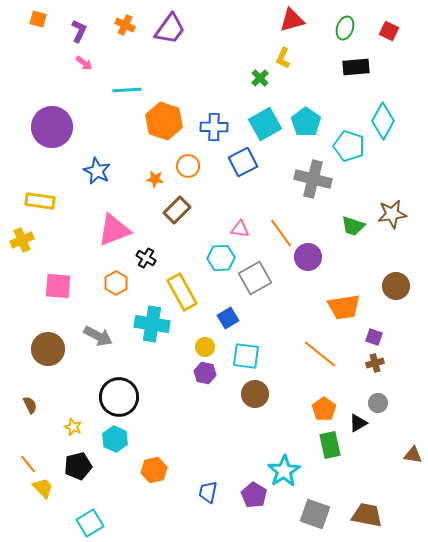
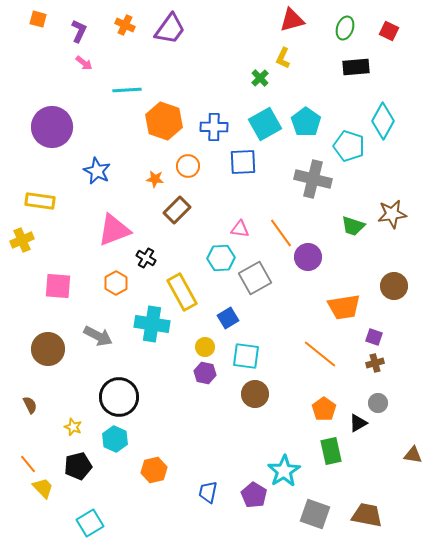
blue square at (243, 162): rotated 24 degrees clockwise
brown circle at (396, 286): moved 2 px left
green rectangle at (330, 445): moved 1 px right, 6 px down
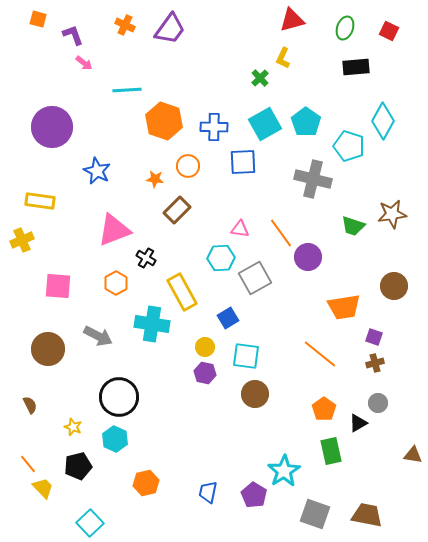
purple L-shape at (79, 31): moved 6 px left, 4 px down; rotated 45 degrees counterclockwise
orange hexagon at (154, 470): moved 8 px left, 13 px down
cyan square at (90, 523): rotated 12 degrees counterclockwise
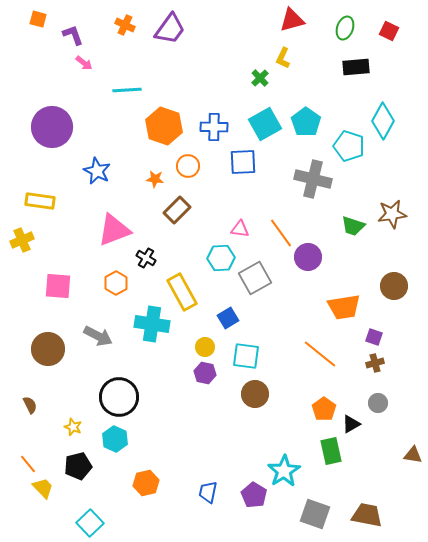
orange hexagon at (164, 121): moved 5 px down
black triangle at (358, 423): moved 7 px left, 1 px down
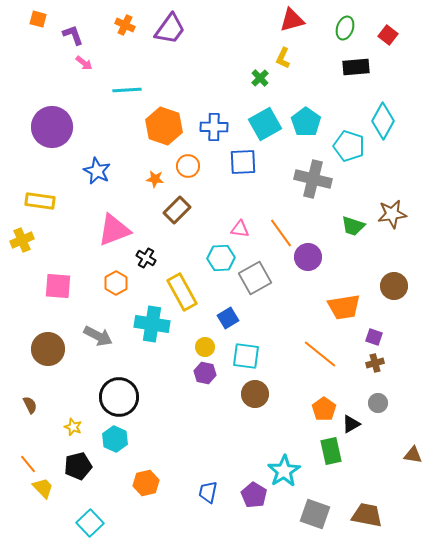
red square at (389, 31): moved 1 px left, 4 px down; rotated 12 degrees clockwise
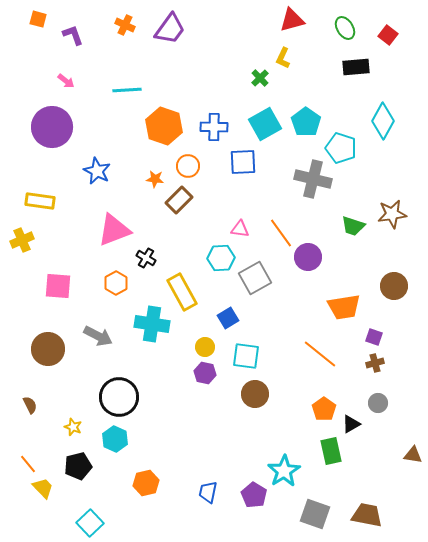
green ellipse at (345, 28): rotated 50 degrees counterclockwise
pink arrow at (84, 63): moved 18 px left, 18 px down
cyan pentagon at (349, 146): moved 8 px left, 2 px down
brown rectangle at (177, 210): moved 2 px right, 10 px up
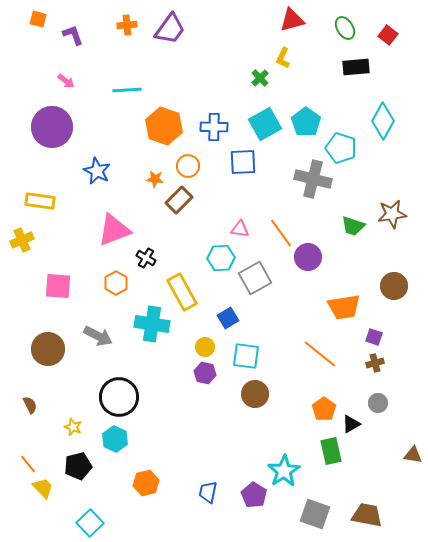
orange cross at (125, 25): moved 2 px right; rotated 30 degrees counterclockwise
